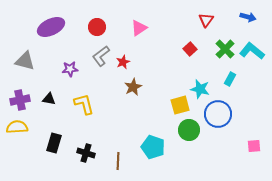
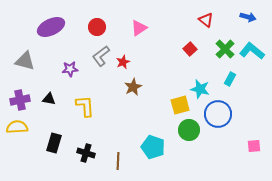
red triangle: rotated 28 degrees counterclockwise
yellow L-shape: moved 1 px right, 2 px down; rotated 10 degrees clockwise
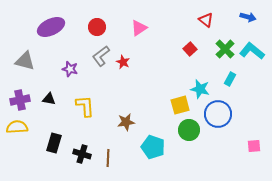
red star: rotated 24 degrees counterclockwise
purple star: rotated 21 degrees clockwise
brown star: moved 7 px left, 35 px down; rotated 18 degrees clockwise
black cross: moved 4 px left, 1 px down
brown line: moved 10 px left, 3 px up
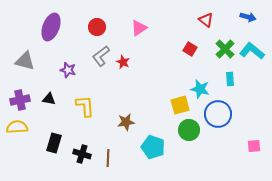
purple ellipse: rotated 44 degrees counterclockwise
red square: rotated 16 degrees counterclockwise
purple star: moved 2 px left, 1 px down
cyan rectangle: rotated 32 degrees counterclockwise
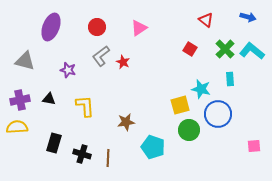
cyan star: moved 1 px right
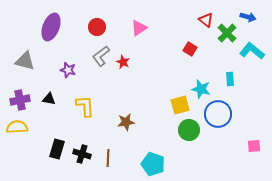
green cross: moved 2 px right, 16 px up
black rectangle: moved 3 px right, 6 px down
cyan pentagon: moved 17 px down
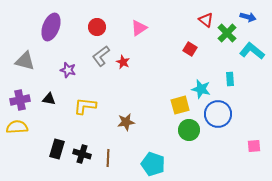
yellow L-shape: rotated 80 degrees counterclockwise
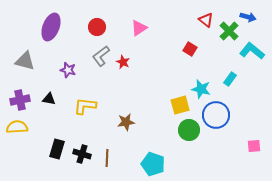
green cross: moved 2 px right, 2 px up
cyan rectangle: rotated 40 degrees clockwise
blue circle: moved 2 px left, 1 px down
brown line: moved 1 px left
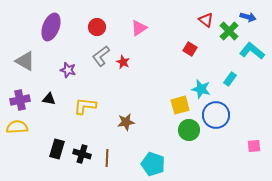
gray triangle: rotated 15 degrees clockwise
